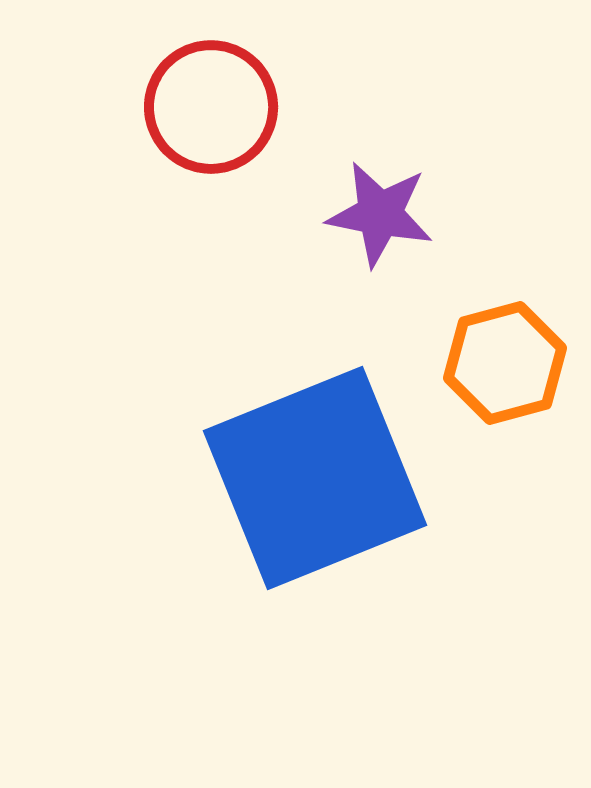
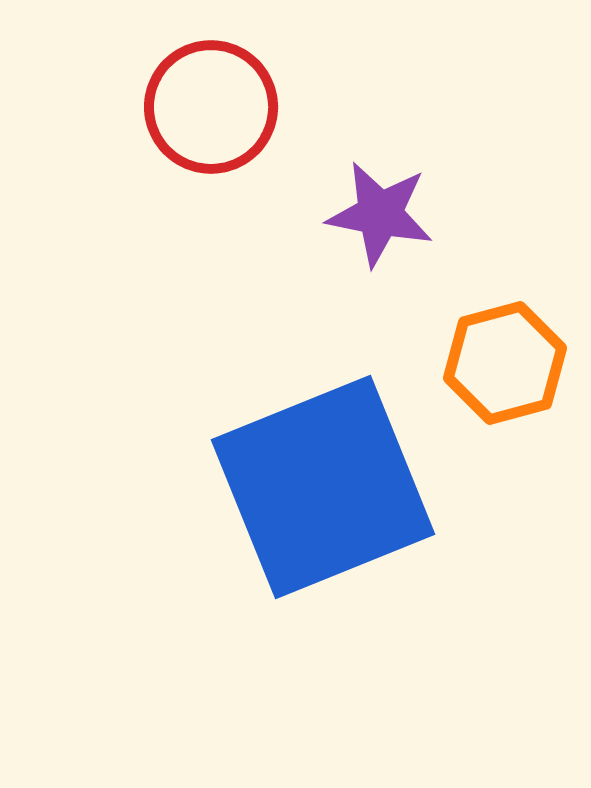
blue square: moved 8 px right, 9 px down
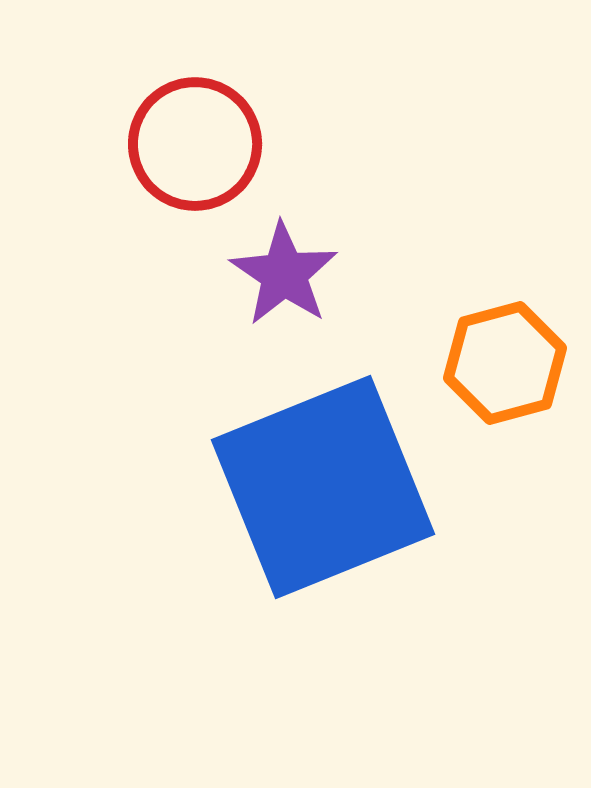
red circle: moved 16 px left, 37 px down
purple star: moved 96 px left, 60 px down; rotated 23 degrees clockwise
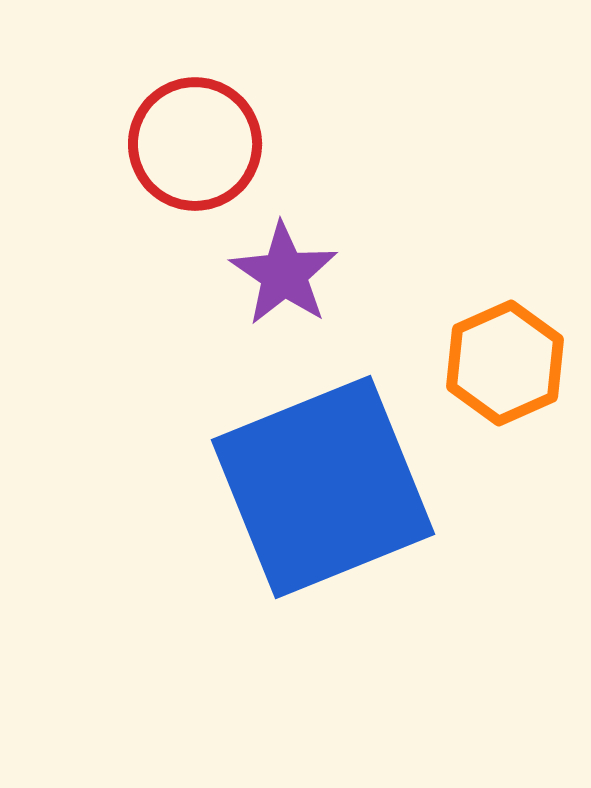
orange hexagon: rotated 9 degrees counterclockwise
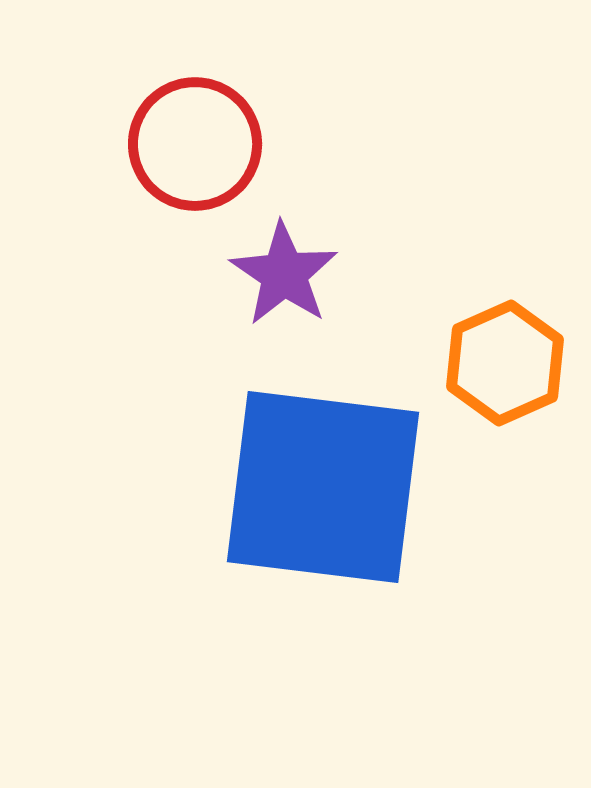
blue square: rotated 29 degrees clockwise
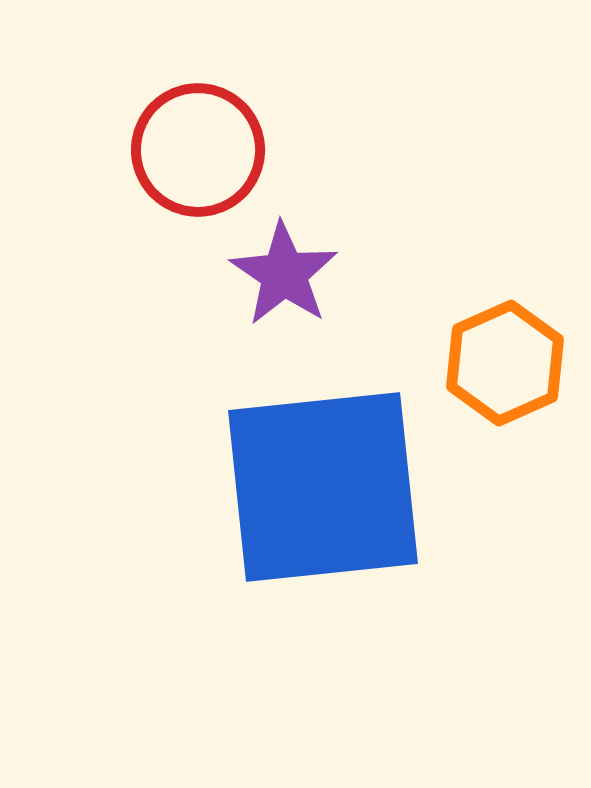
red circle: moved 3 px right, 6 px down
blue square: rotated 13 degrees counterclockwise
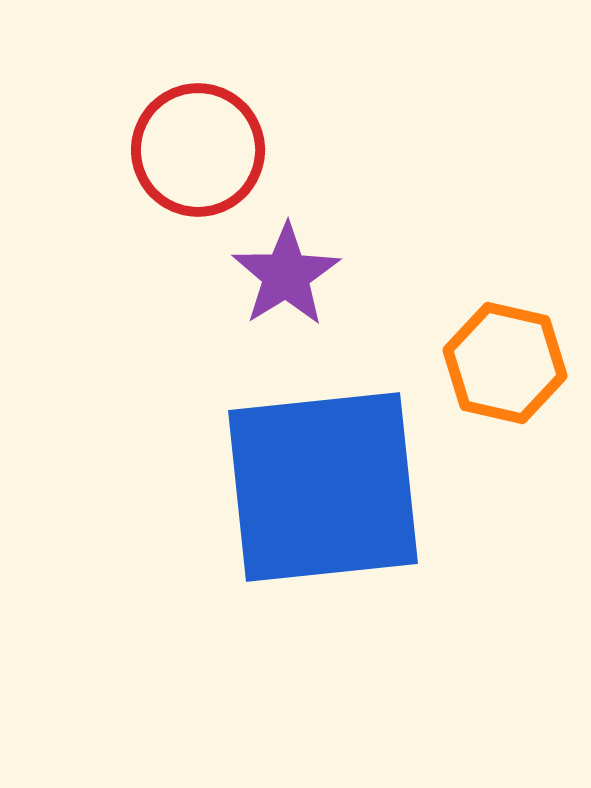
purple star: moved 2 px right, 1 px down; rotated 6 degrees clockwise
orange hexagon: rotated 23 degrees counterclockwise
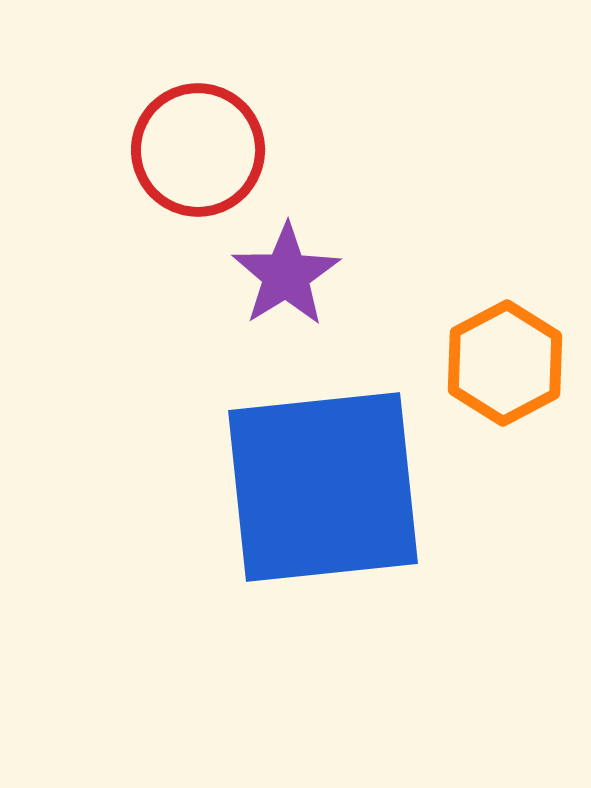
orange hexagon: rotated 19 degrees clockwise
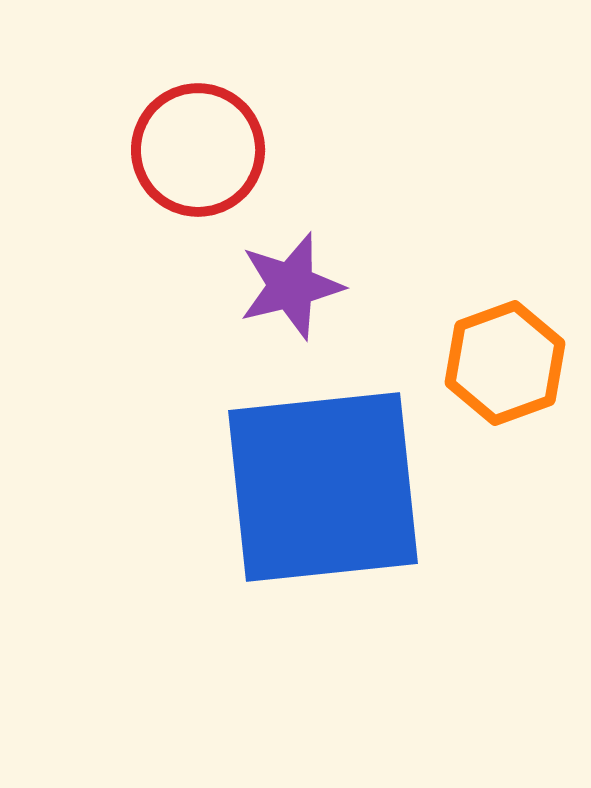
purple star: moved 5 px right, 11 px down; rotated 18 degrees clockwise
orange hexagon: rotated 8 degrees clockwise
